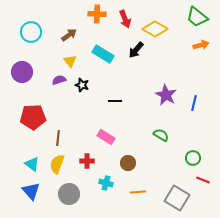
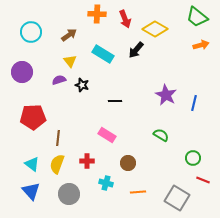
pink rectangle: moved 1 px right, 2 px up
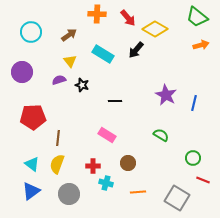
red arrow: moved 3 px right, 1 px up; rotated 18 degrees counterclockwise
red cross: moved 6 px right, 5 px down
blue triangle: rotated 36 degrees clockwise
